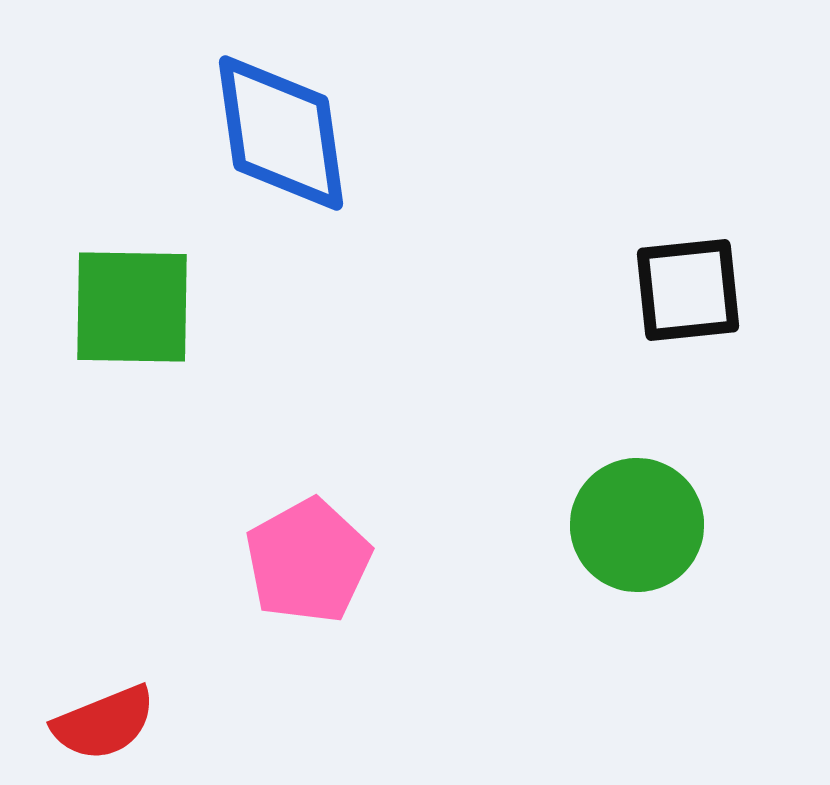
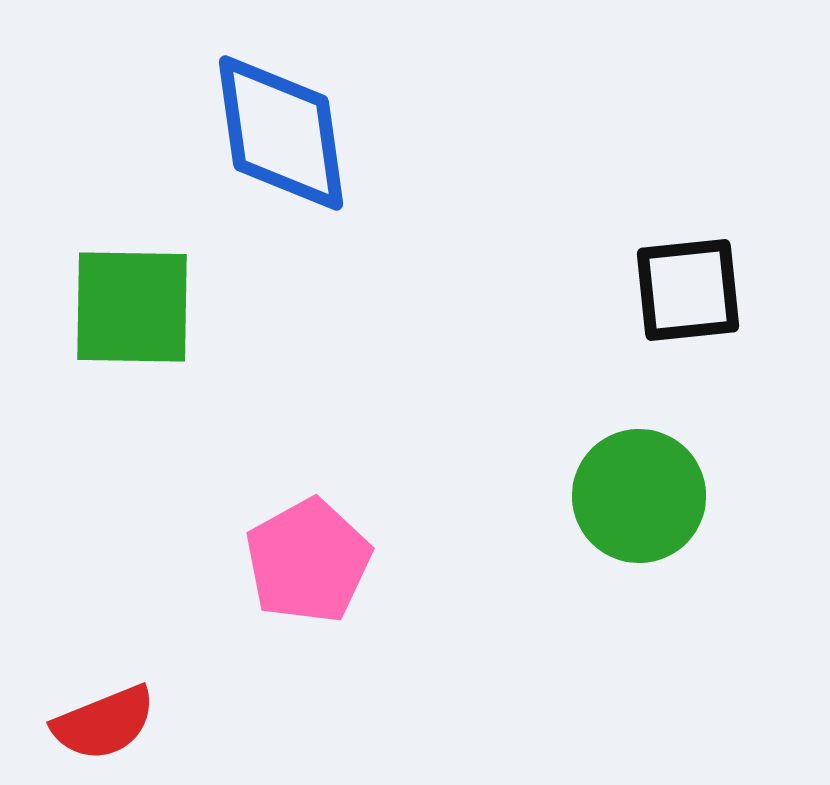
green circle: moved 2 px right, 29 px up
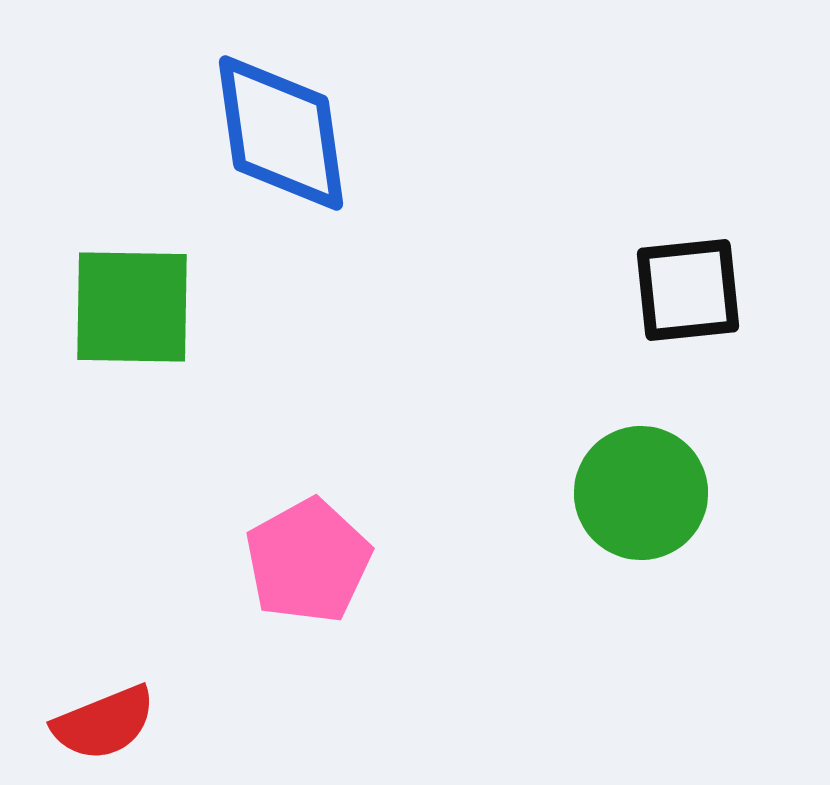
green circle: moved 2 px right, 3 px up
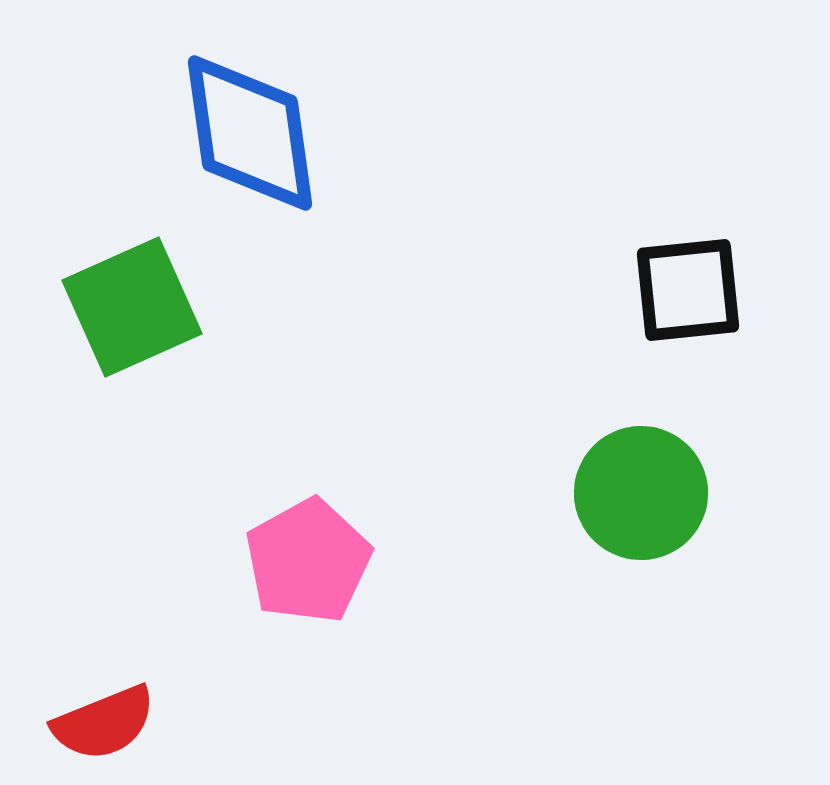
blue diamond: moved 31 px left
green square: rotated 25 degrees counterclockwise
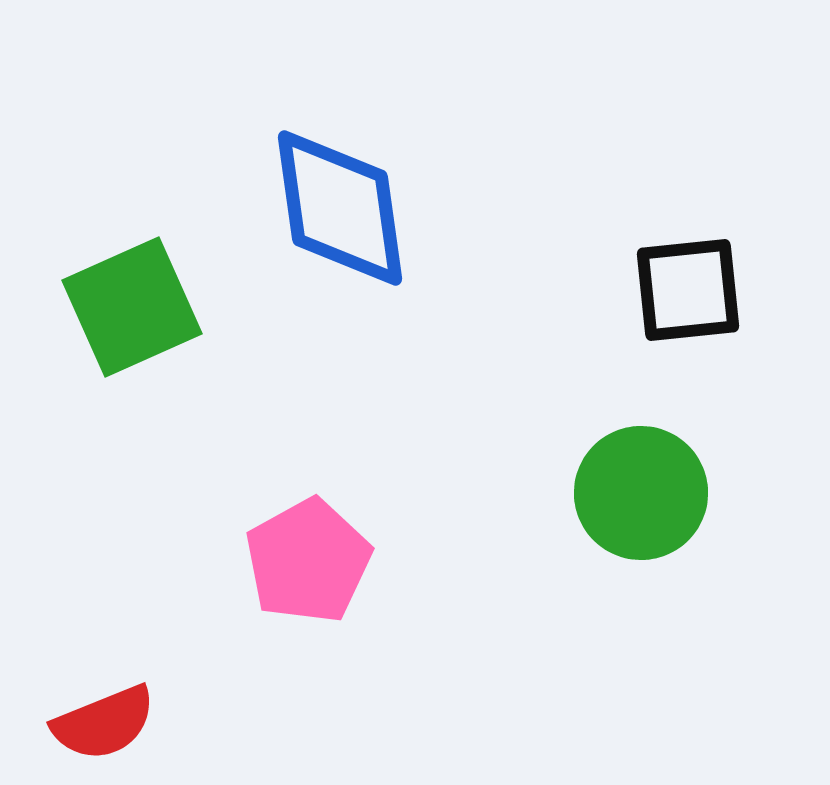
blue diamond: moved 90 px right, 75 px down
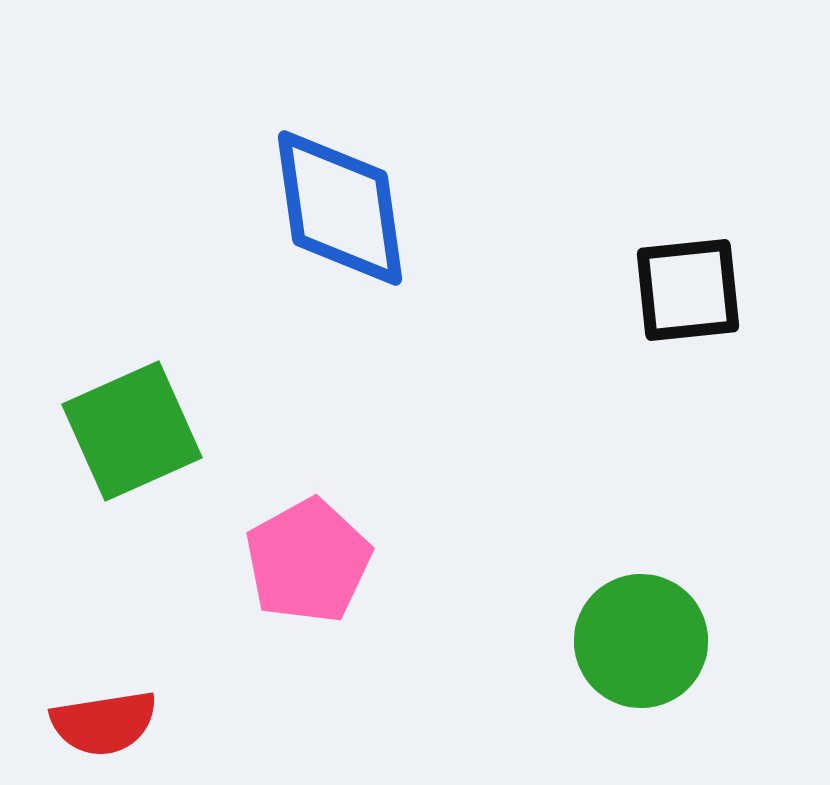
green square: moved 124 px down
green circle: moved 148 px down
red semicircle: rotated 13 degrees clockwise
